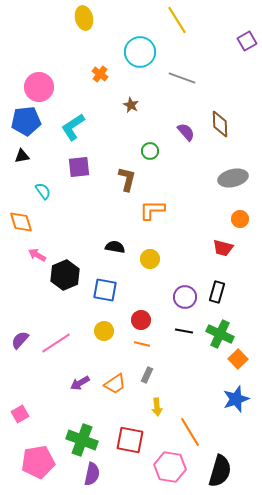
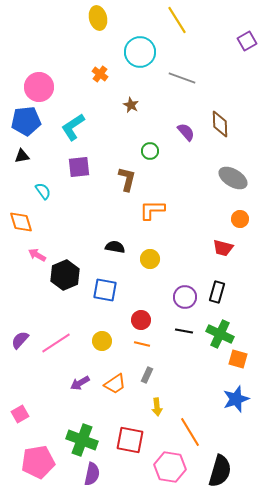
yellow ellipse at (84, 18): moved 14 px right
gray ellipse at (233, 178): rotated 44 degrees clockwise
yellow circle at (104, 331): moved 2 px left, 10 px down
orange square at (238, 359): rotated 30 degrees counterclockwise
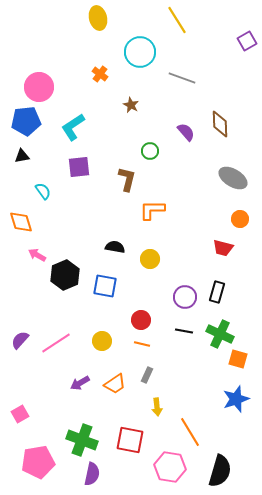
blue square at (105, 290): moved 4 px up
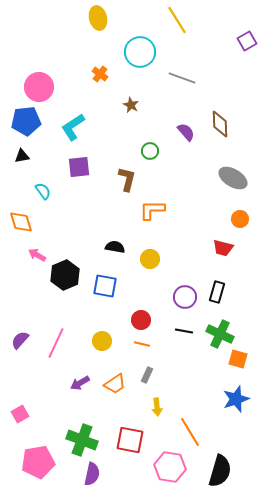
pink line at (56, 343): rotated 32 degrees counterclockwise
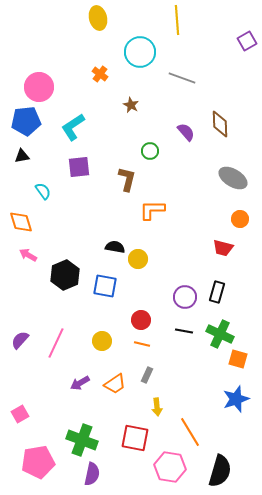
yellow line at (177, 20): rotated 28 degrees clockwise
pink arrow at (37, 255): moved 9 px left
yellow circle at (150, 259): moved 12 px left
red square at (130, 440): moved 5 px right, 2 px up
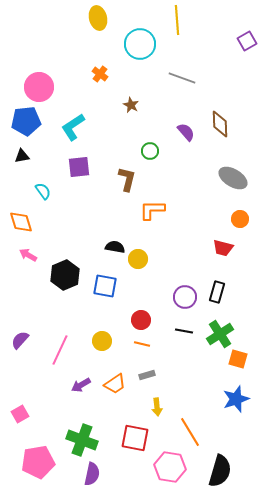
cyan circle at (140, 52): moved 8 px up
green cross at (220, 334): rotated 32 degrees clockwise
pink line at (56, 343): moved 4 px right, 7 px down
gray rectangle at (147, 375): rotated 49 degrees clockwise
purple arrow at (80, 383): moved 1 px right, 2 px down
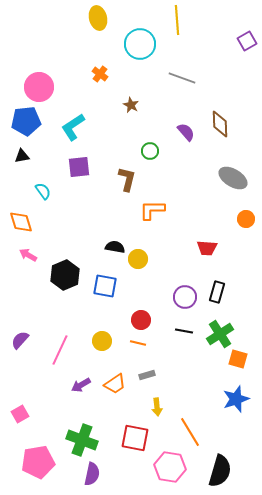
orange circle at (240, 219): moved 6 px right
red trapezoid at (223, 248): moved 16 px left; rotated 10 degrees counterclockwise
orange line at (142, 344): moved 4 px left, 1 px up
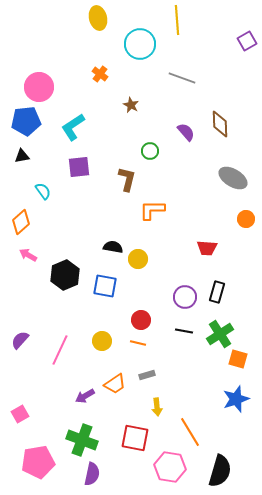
orange diamond at (21, 222): rotated 65 degrees clockwise
black semicircle at (115, 247): moved 2 px left
purple arrow at (81, 385): moved 4 px right, 11 px down
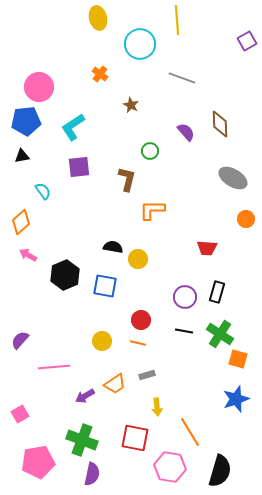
green cross at (220, 334): rotated 24 degrees counterclockwise
pink line at (60, 350): moved 6 px left, 17 px down; rotated 60 degrees clockwise
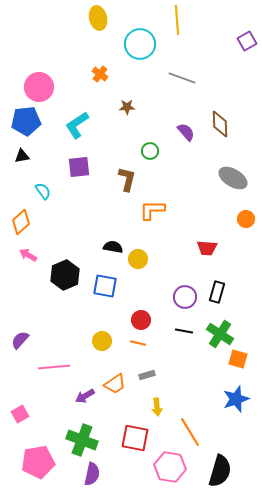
brown star at (131, 105): moved 4 px left, 2 px down; rotated 28 degrees counterclockwise
cyan L-shape at (73, 127): moved 4 px right, 2 px up
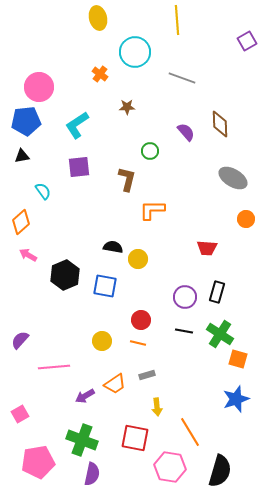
cyan circle at (140, 44): moved 5 px left, 8 px down
